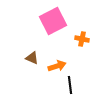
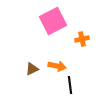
orange cross: rotated 24 degrees counterclockwise
brown triangle: moved 11 px down; rotated 48 degrees counterclockwise
orange arrow: rotated 30 degrees clockwise
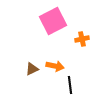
orange arrow: moved 2 px left
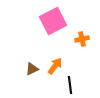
orange arrow: rotated 66 degrees counterclockwise
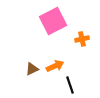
orange arrow: rotated 30 degrees clockwise
black line: rotated 12 degrees counterclockwise
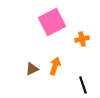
pink square: moved 1 px left, 1 px down
orange arrow: rotated 48 degrees counterclockwise
black line: moved 13 px right
